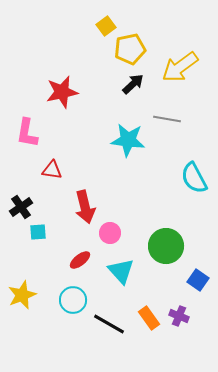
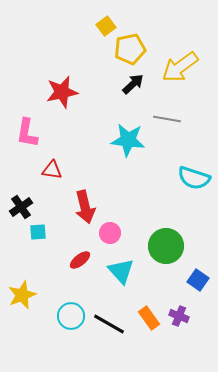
cyan semicircle: rotated 44 degrees counterclockwise
cyan circle: moved 2 px left, 16 px down
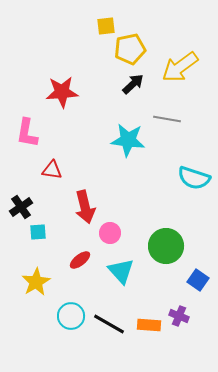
yellow square: rotated 30 degrees clockwise
red star: rotated 8 degrees clockwise
yellow star: moved 14 px right, 13 px up; rotated 8 degrees counterclockwise
orange rectangle: moved 7 px down; rotated 50 degrees counterclockwise
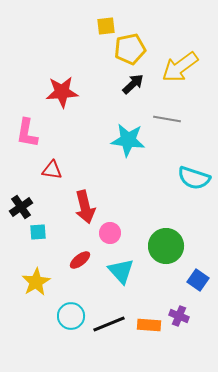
black line: rotated 52 degrees counterclockwise
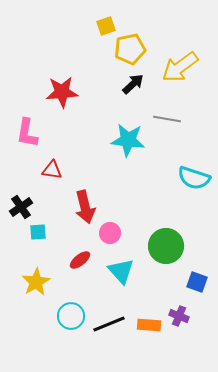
yellow square: rotated 12 degrees counterclockwise
blue square: moved 1 px left, 2 px down; rotated 15 degrees counterclockwise
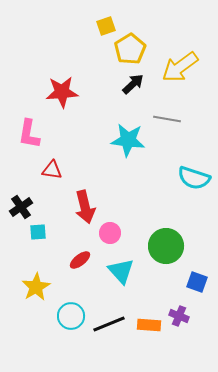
yellow pentagon: rotated 20 degrees counterclockwise
pink L-shape: moved 2 px right, 1 px down
yellow star: moved 5 px down
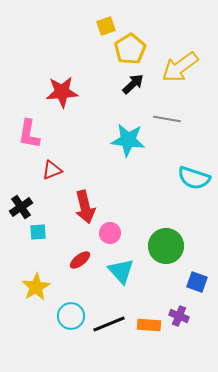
red triangle: rotated 30 degrees counterclockwise
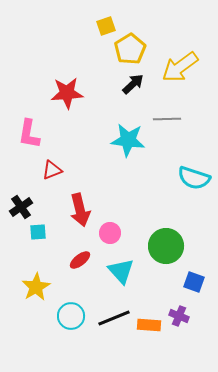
red star: moved 5 px right, 1 px down
gray line: rotated 12 degrees counterclockwise
red arrow: moved 5 px left, 3 px down
blue square: moved 3 px left
black line: moved 5 px right, 6 px up
